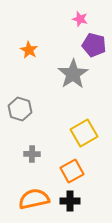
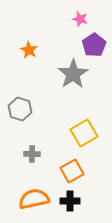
purple pentagon: rotated 25 degrees clockwise
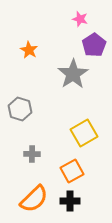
orange semicircle: rotated 148 degrees clockwise
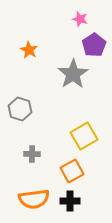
yellow square: moved 3 px down
orange semicircle: rotated 36 degrees clockwise
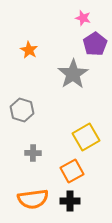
pink star: moved 3 px right, 1 px up
purple pentagon: moved 1 px right, 1 px up
gray hexagon: moved 2 px right, 1 px down
yellow square: moved 2 px right, 1 px down
gray cross: moved 1 px right, 1 px up
orange semicircle: moved 1 px left
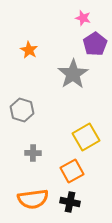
black cross: moved 1 px down; rotated 12 degrees clockwise
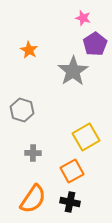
gray star: moved 3 px up
orange semicircle: rotated 48 degrees counterclockwise
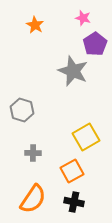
orange star: moved 6 px right, 25 px up
gray star: rotated 16 degrees counterclockwise
black cross: moved 4 px right
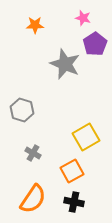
orange star: rotated 30 degrees counterclockwise
gray star: moved 8 px left, 7 px up
gray cross: rotated 28 degrees clockwise
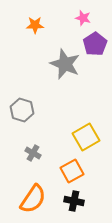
black cross: moved 1 px up
